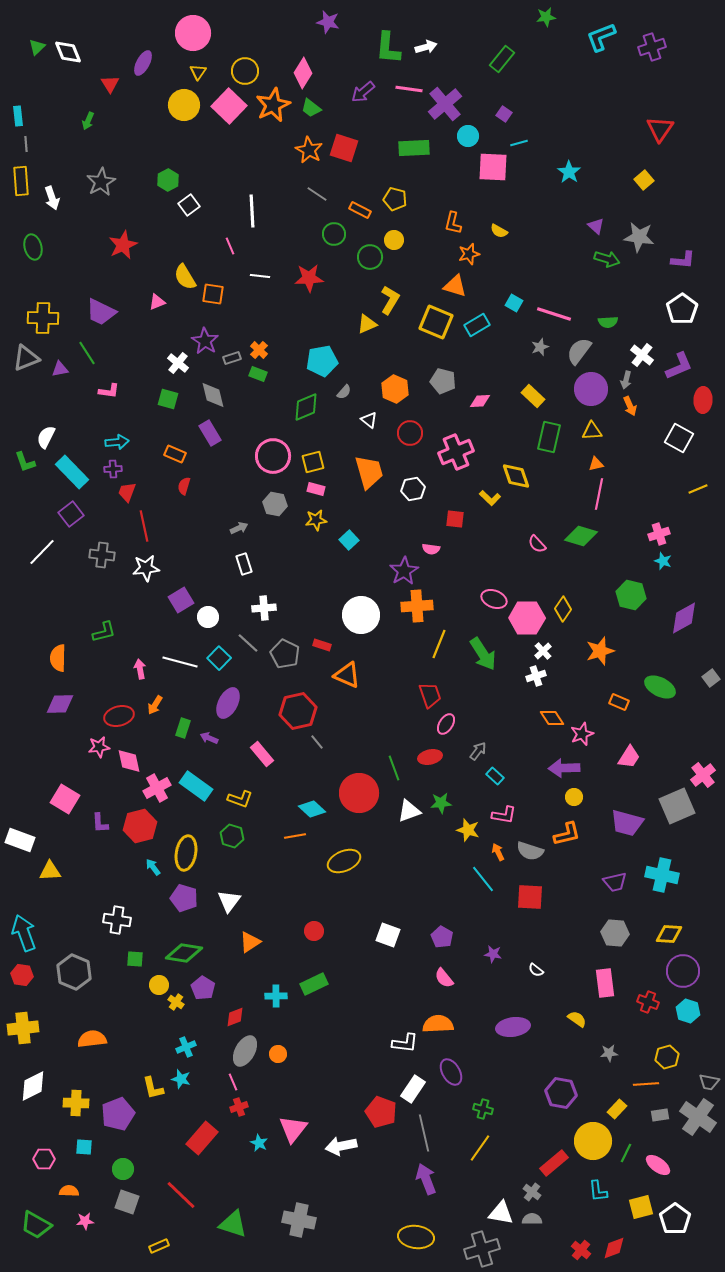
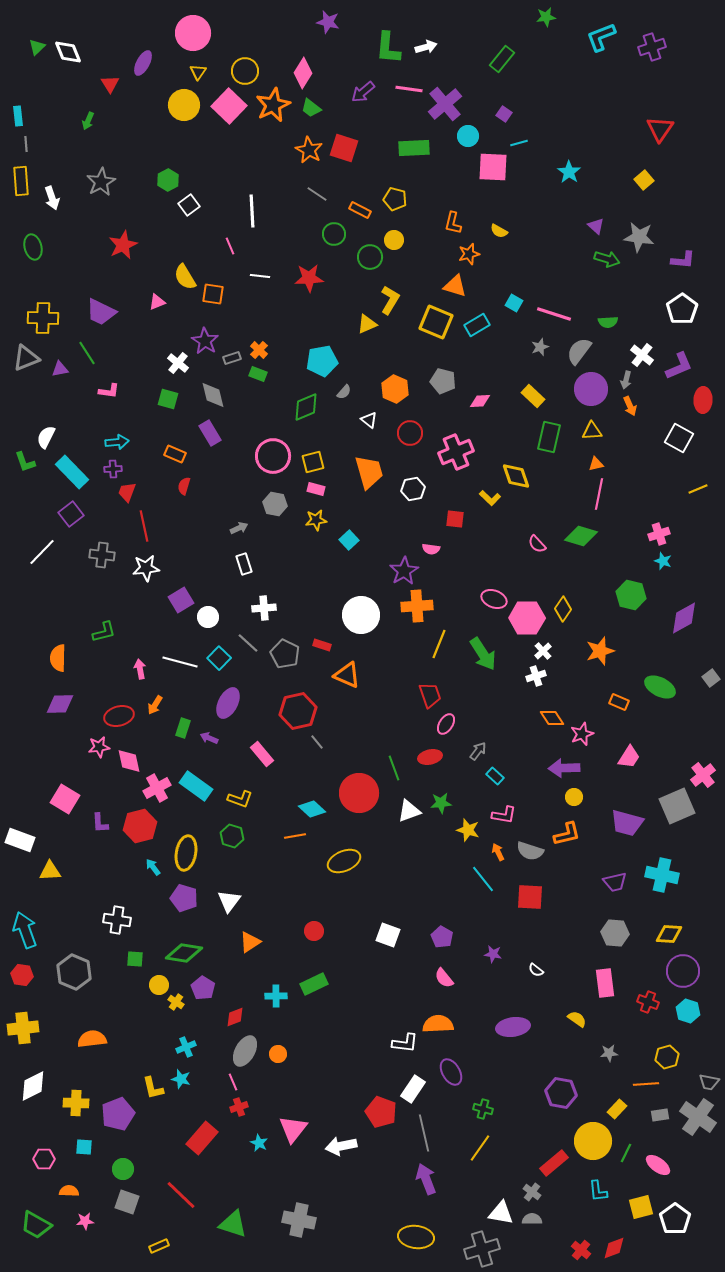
cyan arrow at (24, 933): moved 1 px right, 3 px up
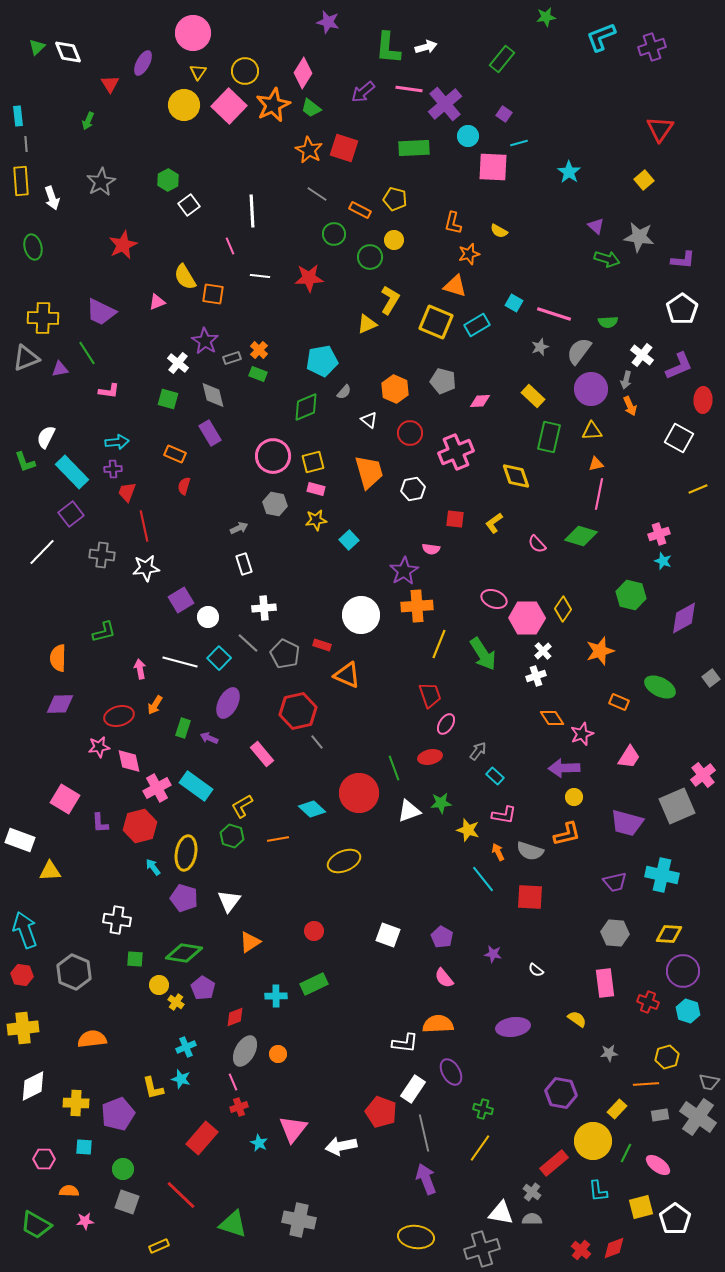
yellow L-shape at (490, 498): moved 4 px right, 25 px down; rotated 100 degrees clockwise
yellow L-shape at (240, 799): moved 2 px right, 7 px down; rotated 130 degrees clockwise
orange line at (295, 836): moved 17 px left, 3 px down
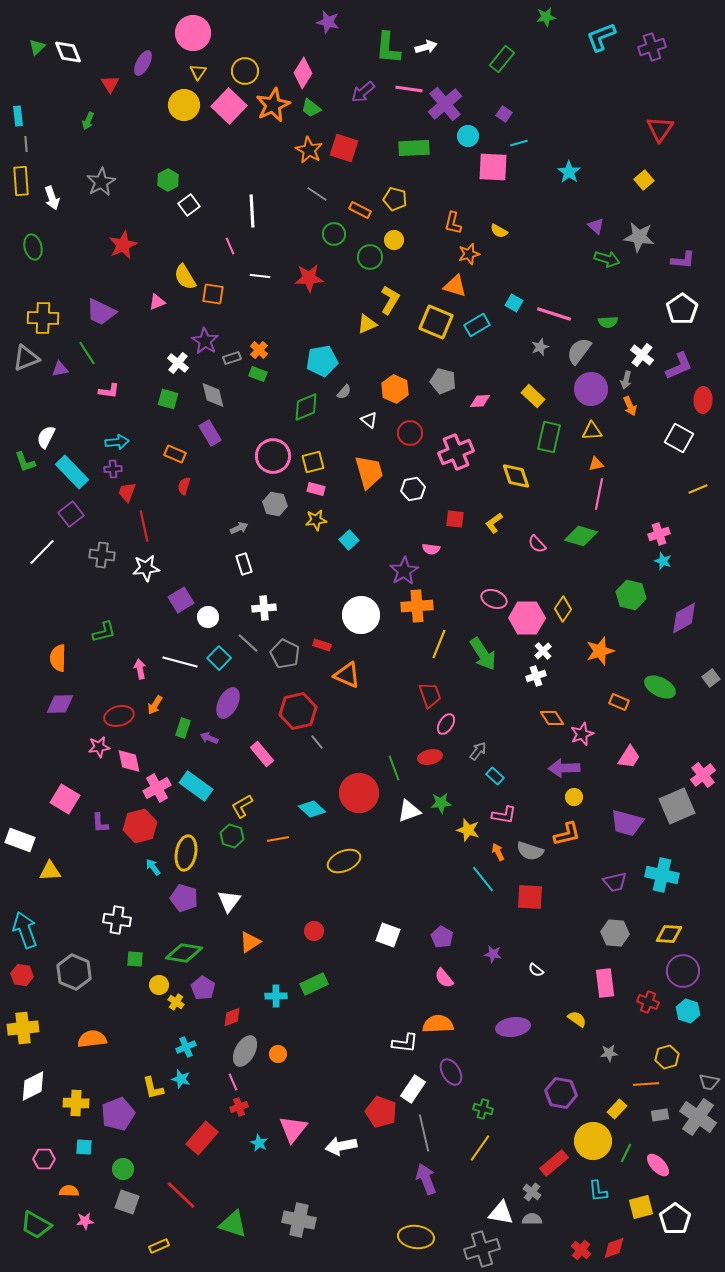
red diamond at (235, 1017): moved 3 px left
pink ellipse at (658, 1165): rotated 10 degrees clockwise
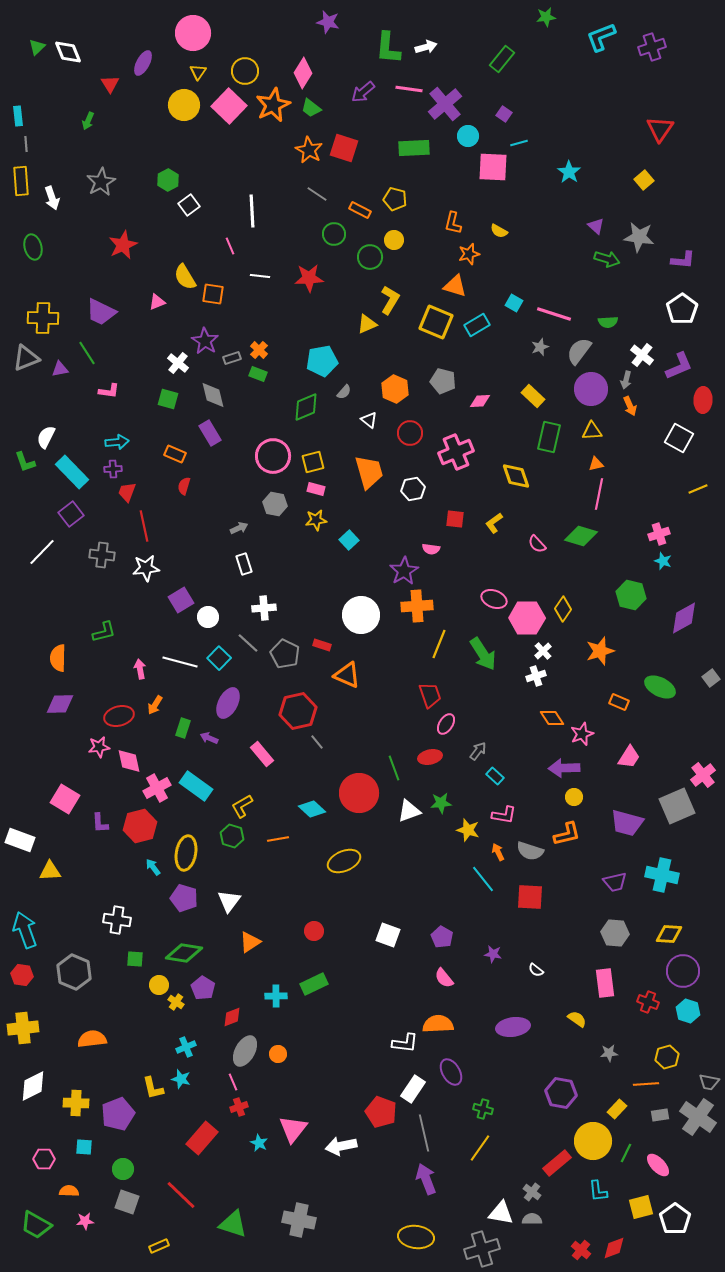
red rectangle at (554, 1163): moved 3 px right
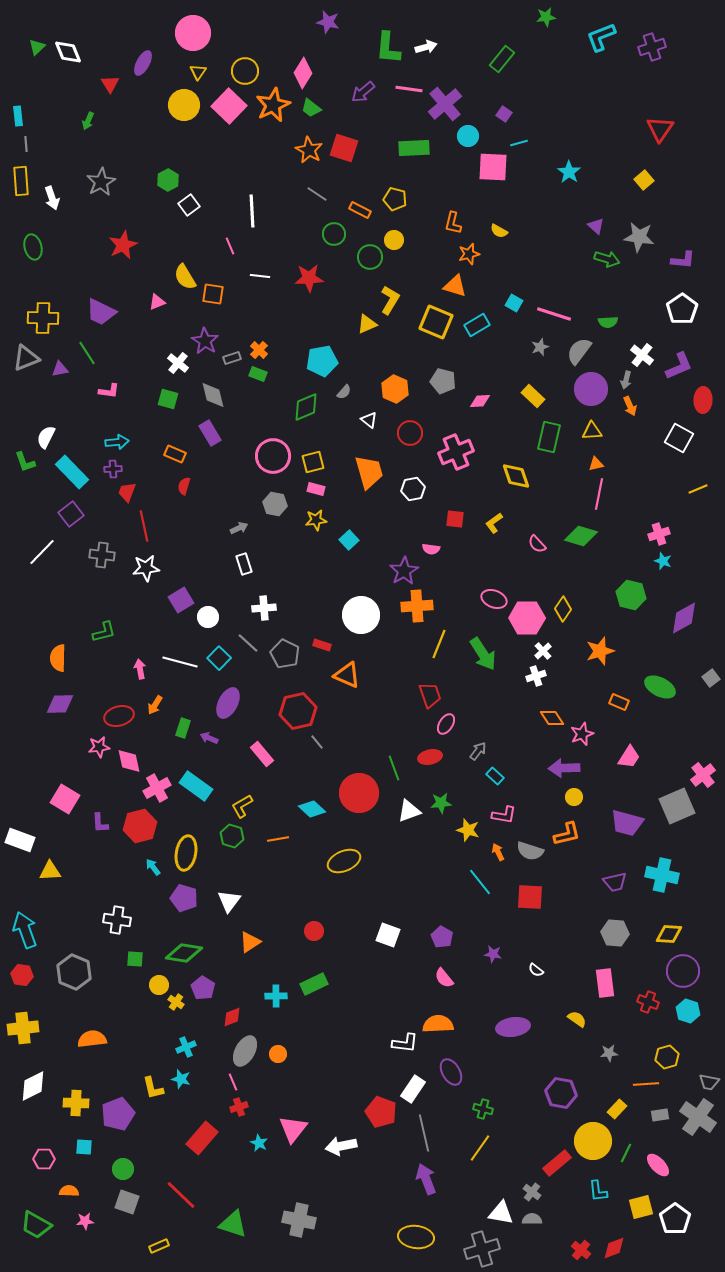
cyan line at (483, 879): moved 3 px left, 3 px down
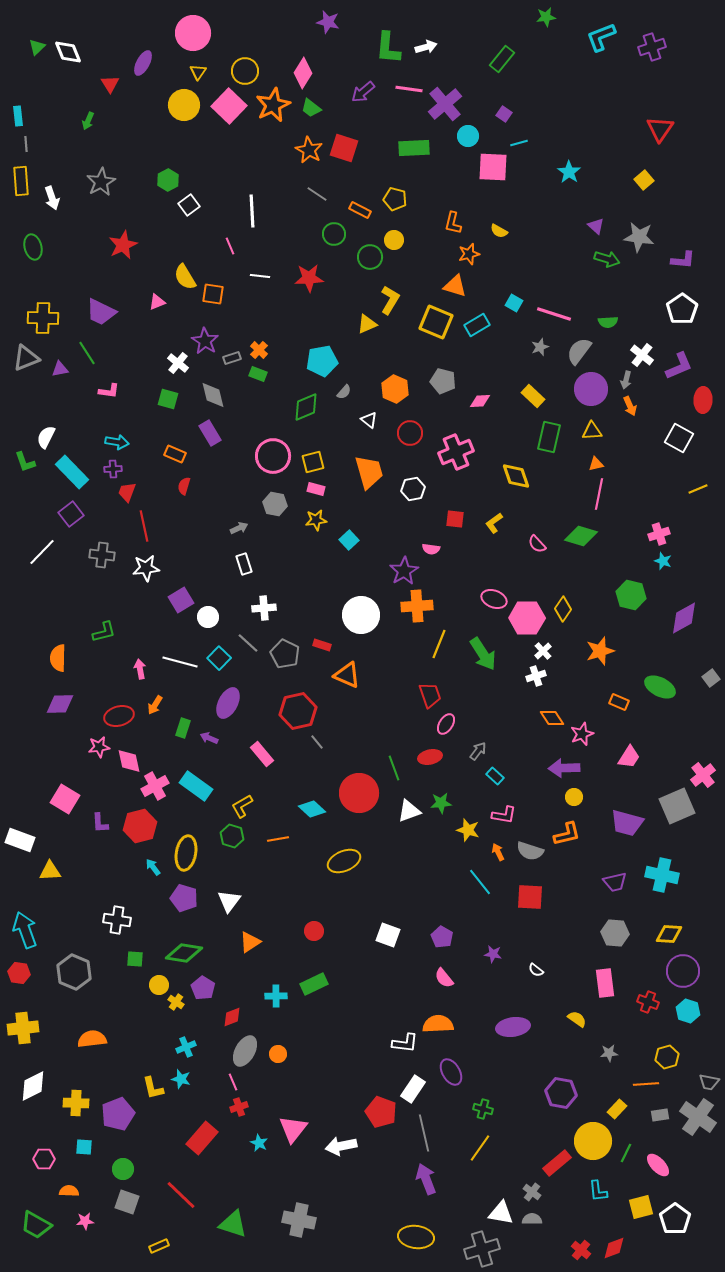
cyan arrow at (117, 442): rotated 15 degrees clockwise
pink cross at (157, 788): moved 2 px left, 2 px up
red hexagon at (22, 975): moved 3 px left, 2 px up
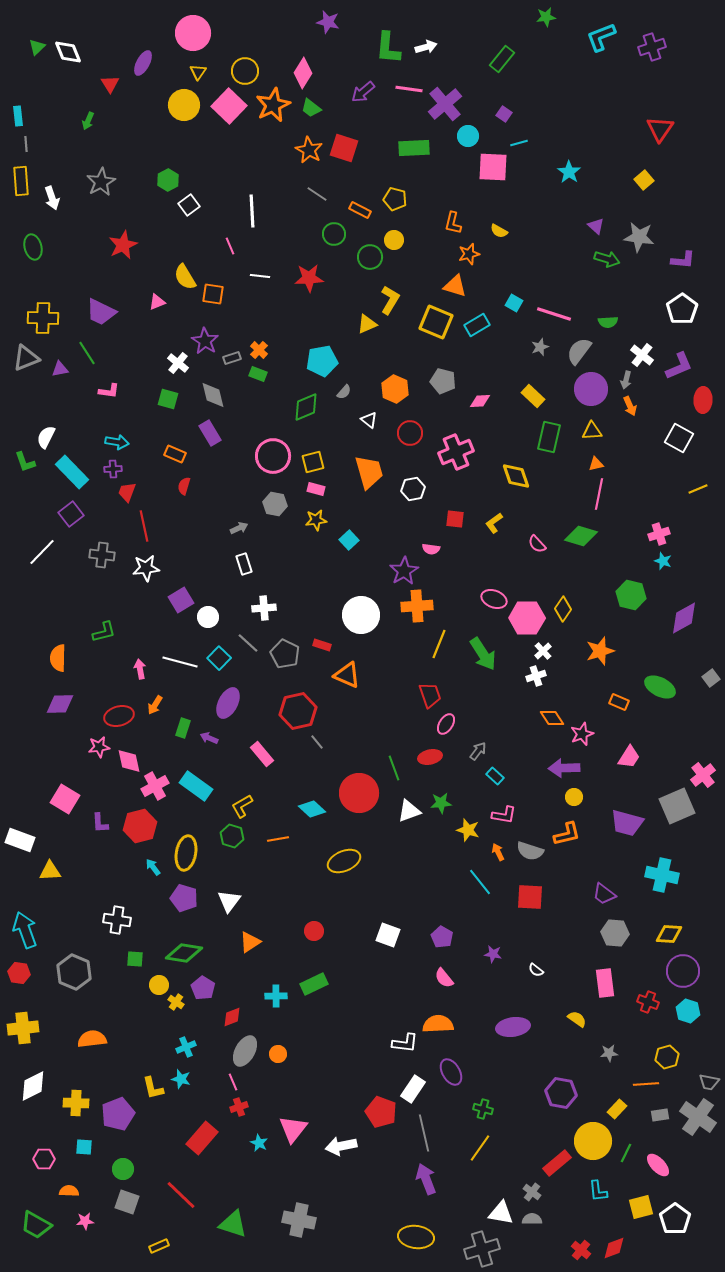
purple trapezoid at (615, 882): moved 11 px left, 12 px down; rotated 50 degrees clockwise
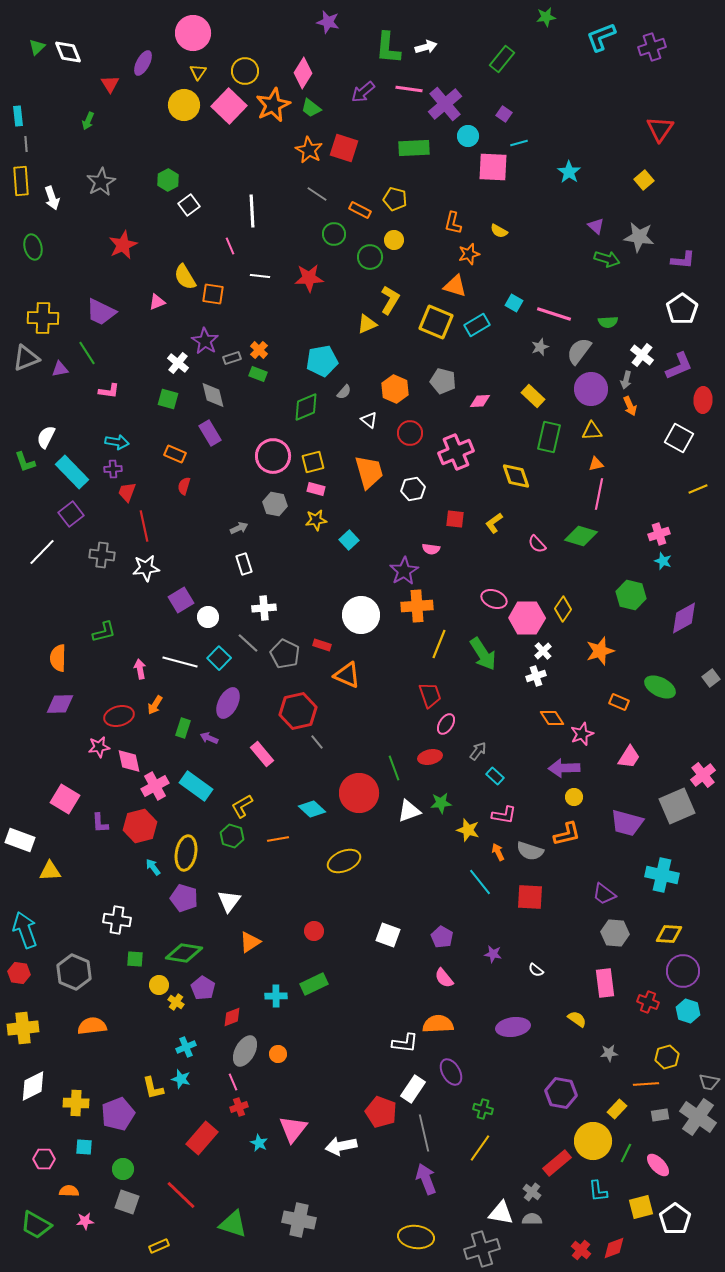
orange semicircle at (92, 1039): moved 13 px up
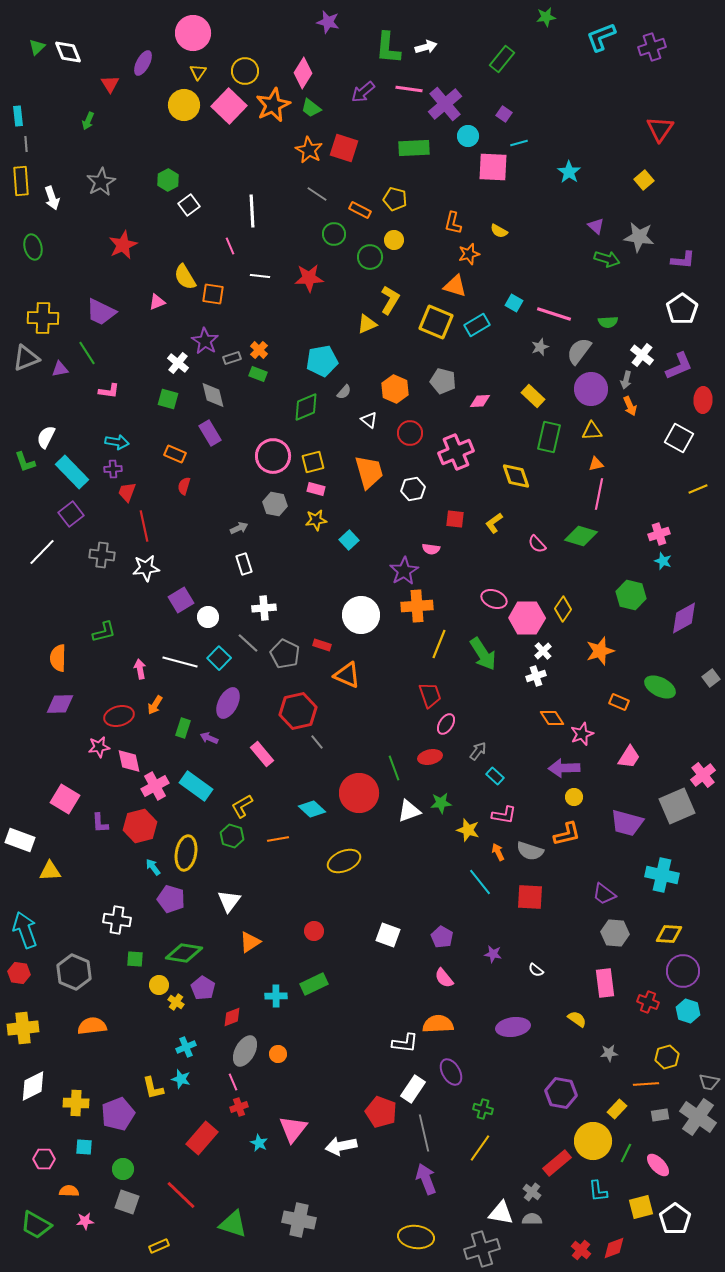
purple pentagon at (184, 898): moved 13 px left, 1 px down
